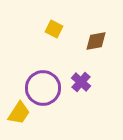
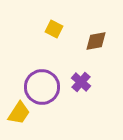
purple circle: moved 1 px left, 1 px up
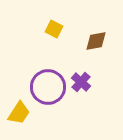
purple circle: moved 6 px right
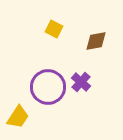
yellow trapezoid: moved 1 px left, 4 px down
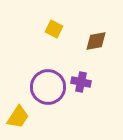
purple cross: rotated 30 degrees counterclockwise
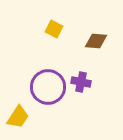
brown diamond: rotated 15 degrees clockwise
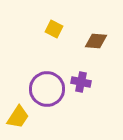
purple circle: moved 1 px left, 2 px down
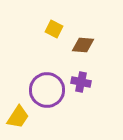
brown diamond: moved 13 px left, 4 px down
purple circle: moved 1 px down
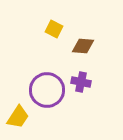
brown diamond: moved 1 px down
